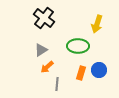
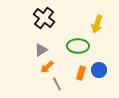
gray line: rotated 32 degrees counterclockwise
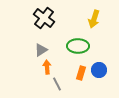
yellow arrow: moved 3 px left, 5 px up
orange arrow: rotated 128 degrees clockwise
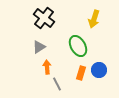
green ellipse: rotated 60 degrees clockwise
gray triangle: moved 2 px left, 3 px up
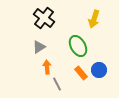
orange rectangle: rotated 56 degrees counterclockwise
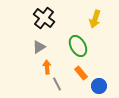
yellow arrow: moved 1 px right
blue circle: moved 16 px down
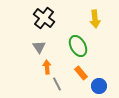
yellow arrow: rotated 24 degrees counterclockwise
gray triangle: rotated 32 degrees counterclockwise
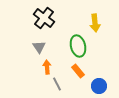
yellow arrow: moved 4 px down
green ellipse: rotated 15 degrees clockwise
orange rectangle: moved 3 px left, 2 px up
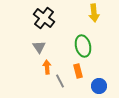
yellow arrow: moved 1 px left, 10 px up
green ellipse: moved 5 px right
orange rectangle: rotated 24 degrees clockwise
gray line: moved 3 px right, 3 px up
